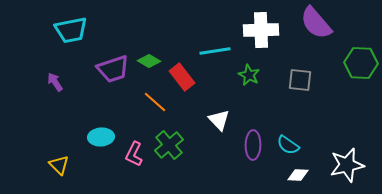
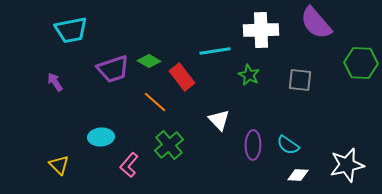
pink L-shape: moved 5 px left, 11 px down; rotated 15 degrees clockwise
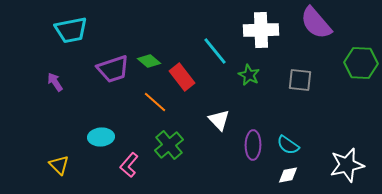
cyan line: rotated 60 degrees clockwise
green diamond: rotated 10 degrees clockwise
white diamond: moved 10 px left; rotated 15 degrees counterclockwise
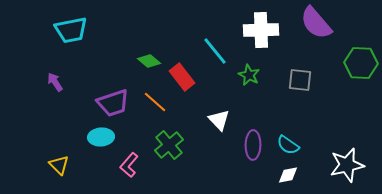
purple trapezoid: moved 34 px down
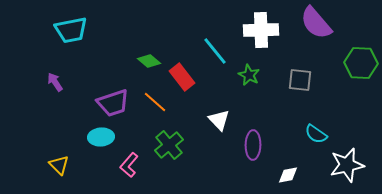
cyan semicircle: moved 28 px right, 11 px up
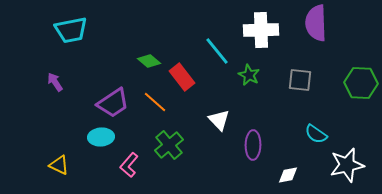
purple semicircle: rotated 39 degrees clockwise
cyan line: moved 2 px right
green hexagon: moved 20 px down
purple trapezoid: rotated 16 degrees counterclockwise
yellow triangle: rotated 20 degrees counterclockwise
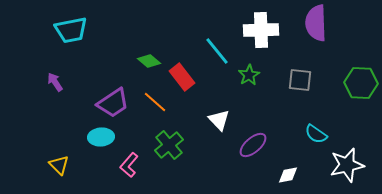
green star: rotated 15 degrees clockwise
purple ellipse: rotated 48 degrees clockwise
yellow triangle: rotated 20 degrees clockwise
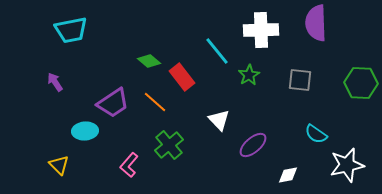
cyan ellipse: moved 16 px left, 6 px up
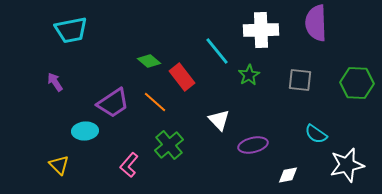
green hexagon: moved 4 px left
purple ellipse: rotated 28 degrees clockwise
